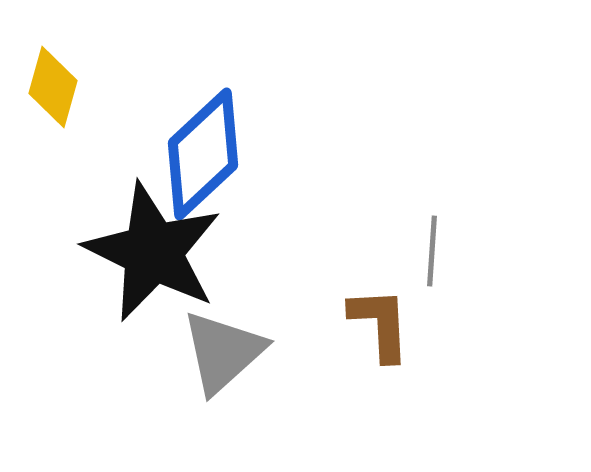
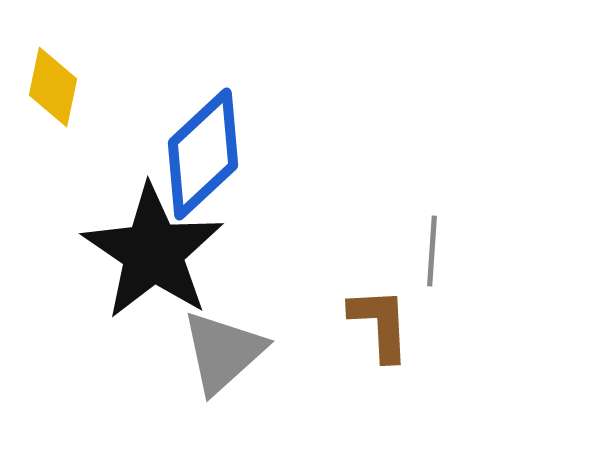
yellow diamond: rotated 4 degrees counterclockwise
black star: rotated 8 degrees clockwise
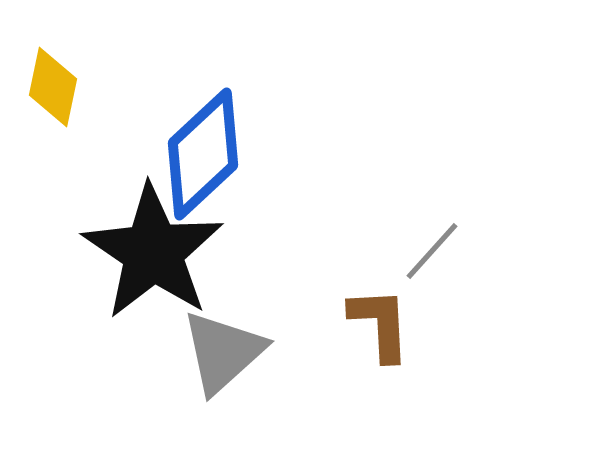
gray line: rotated 38 degrees clockwise
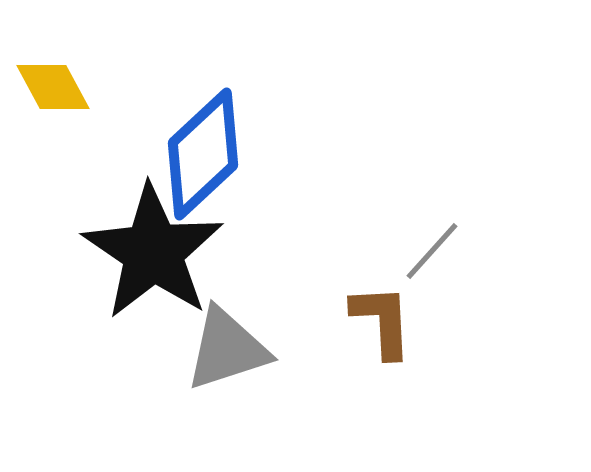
yellow diamond: rotated 40 degrees counterclockwise
brown L-shape: moved 2 px right, 3 px up
gray triangle: moved 4 px right, 3 px up; rotated 24 degrees clockwise
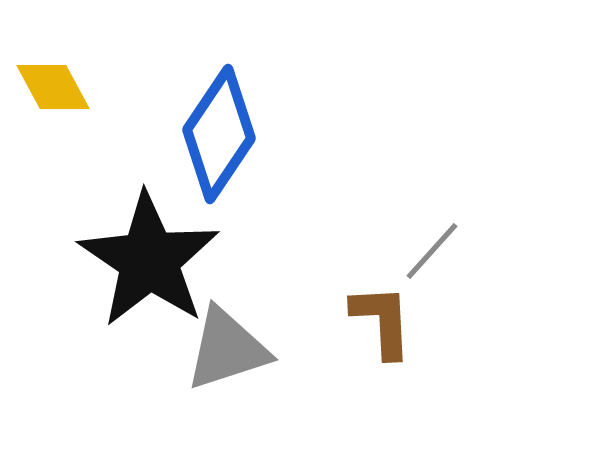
blue diamond: moved 16 px right, 20 px up; rotated 13 degrees counterclockwise
black star: moved 4 px left, 8 px down
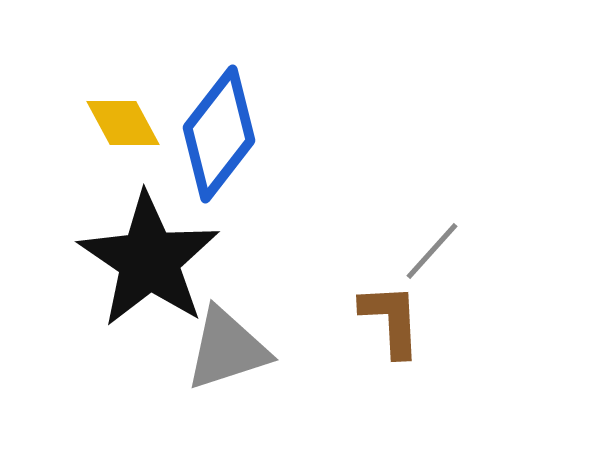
yellow diamond: moved 70 px right, 36 px down
blue diamond: rotated 4 degrees clockwise
brown L-shape: moved 9 px right, 1 px up
